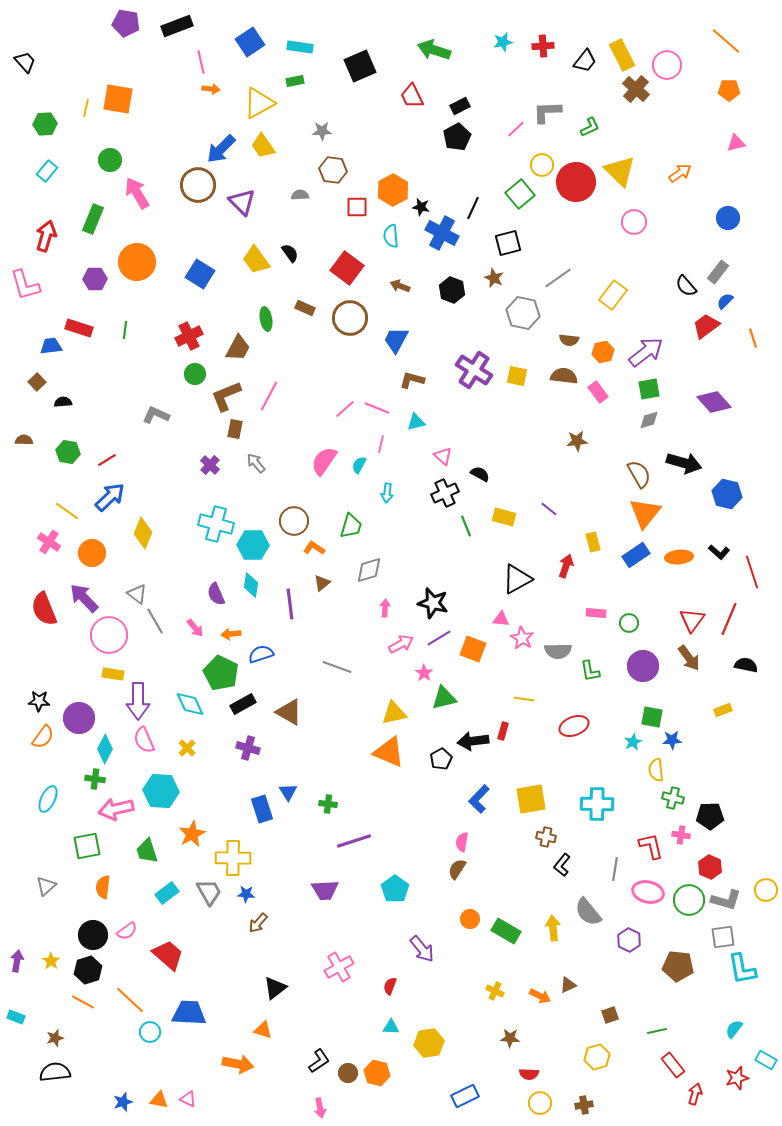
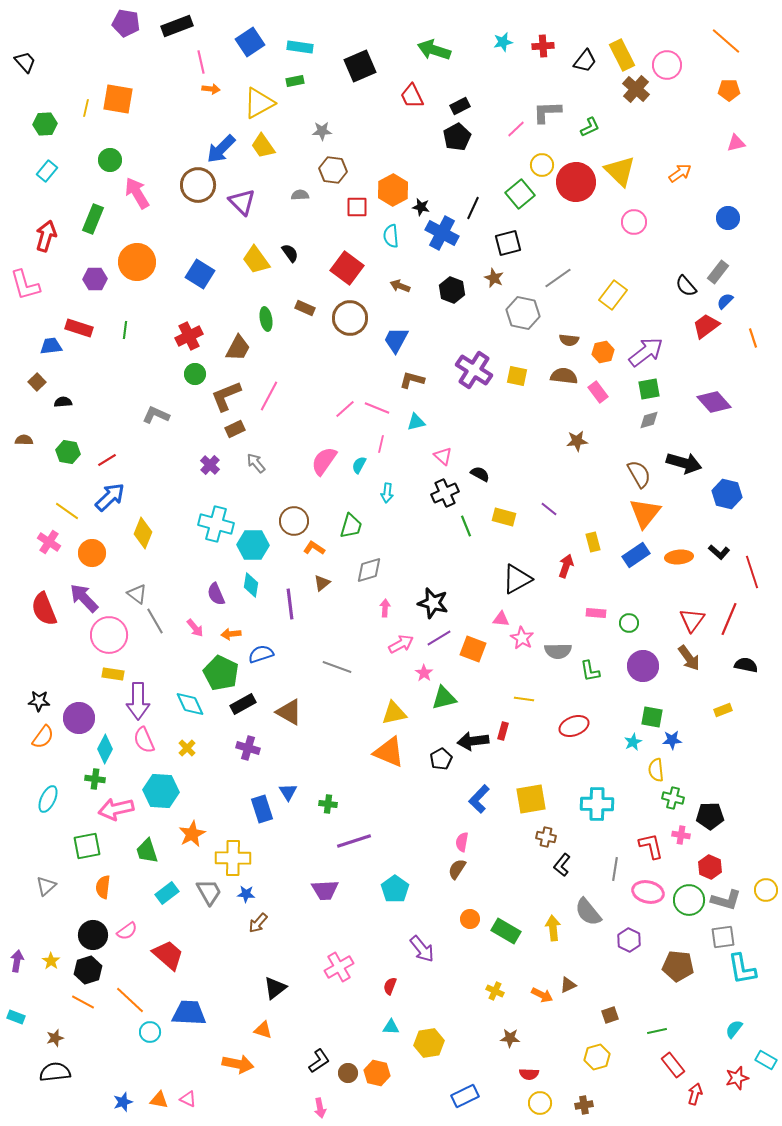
brown rectangle at (235, 429): rotated 54 degrees clockwise
orange arrow at (540, 996): moved 2 px right, 1 px up
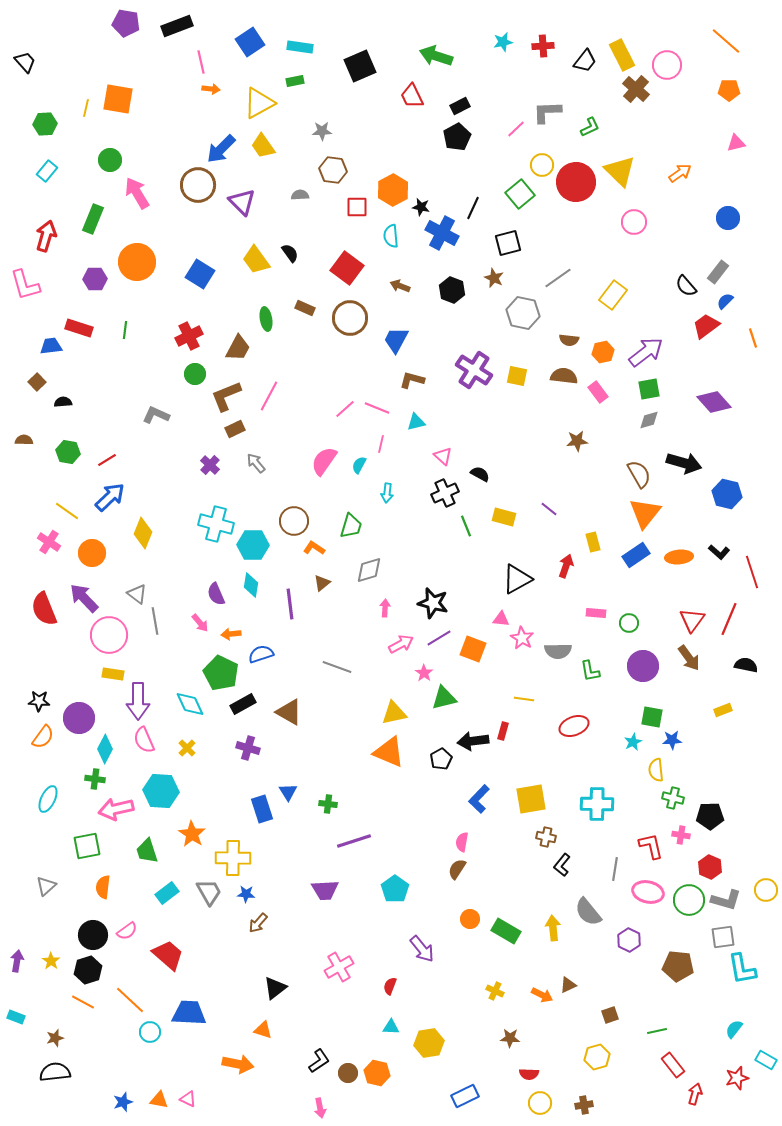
green arrow at (434, 50): moved 2 px right, 6 px down
gray line at (155, 621): rotated 20 degrees clockwise
pink arrow at (195, 628): moved 5 px right, 5 px up
orange star at (192, 834): rotated 12 degrees counterclockwise
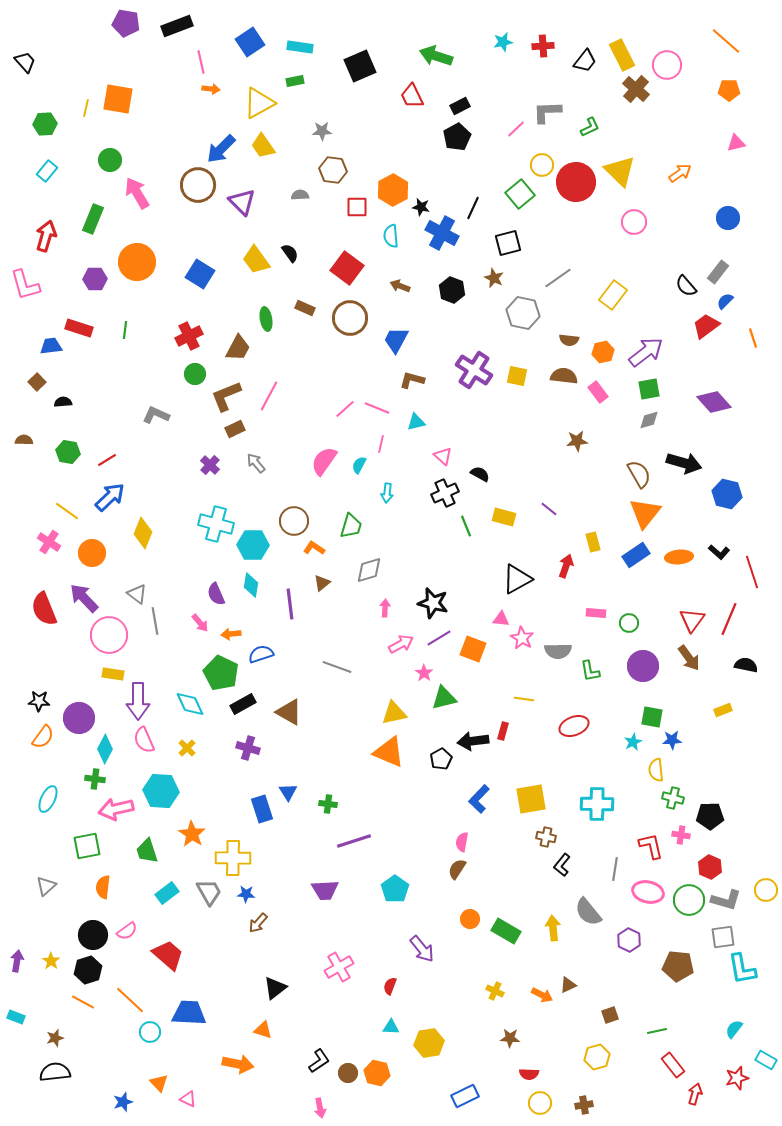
orange triangle at (159, 1100): moved 17 px up; rotated 36 degrees clockwise
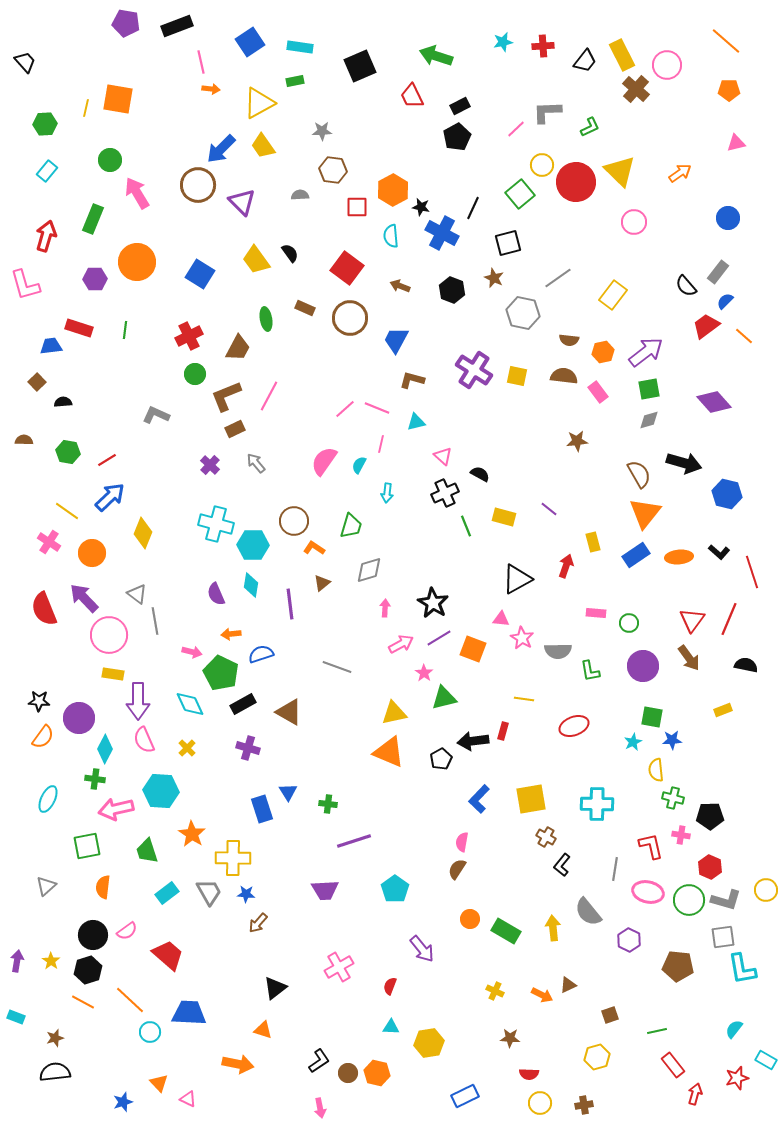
orange line at (753, 338): moved 9 px left, 2 px up; rotated 30 degrees counterclockwise
black star at (433, 603): rotated 16 degrees clockwise
pink arrow at (200, 623): moved 8 px left, 29 px down; rotated 36 degrees counterclockwise
brown cross at (546, 837): rotated 18 degrees clockwise
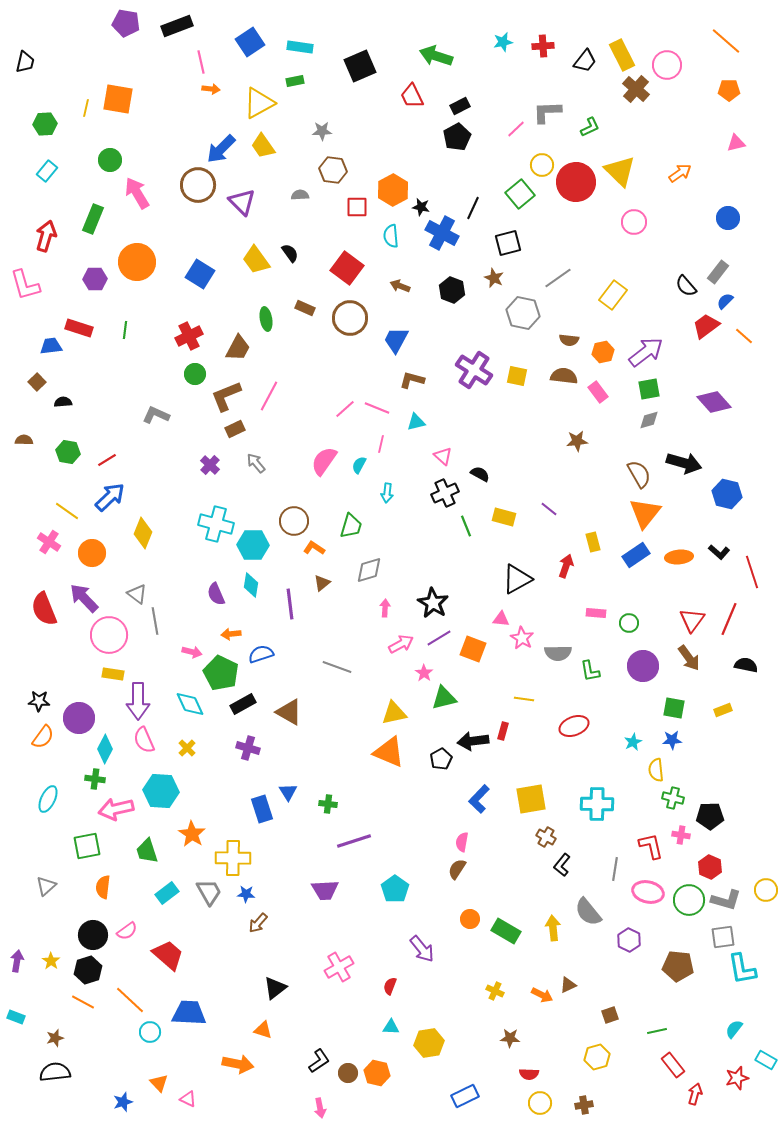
black trapezoid at (25, 62): rotated 55 degrees clockwise
gray semicircle at (558, 651): moved 2 px down
green square at (652, 717): moved 22 px right, 9 px up
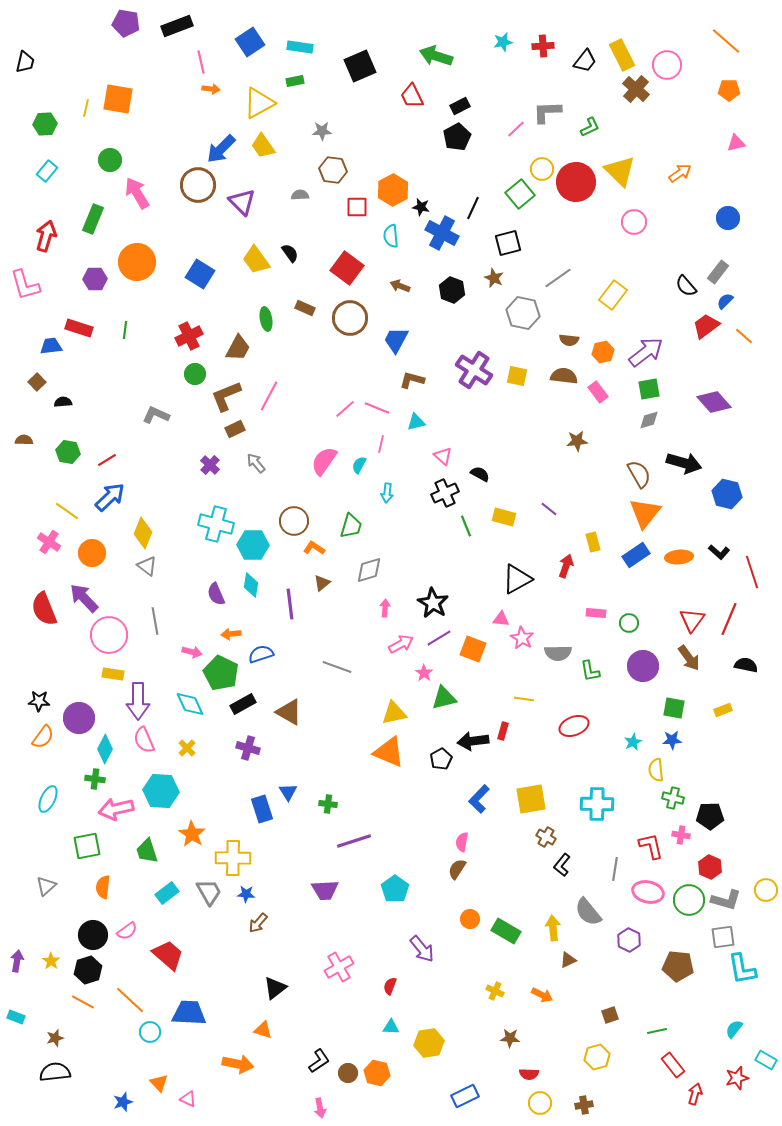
yellow circle at (542, 165): moved 4 px down
gray triangle at (137, 594): moved 10 px right, 28 px up
brown triangle at (568, 985): moved 25 px up
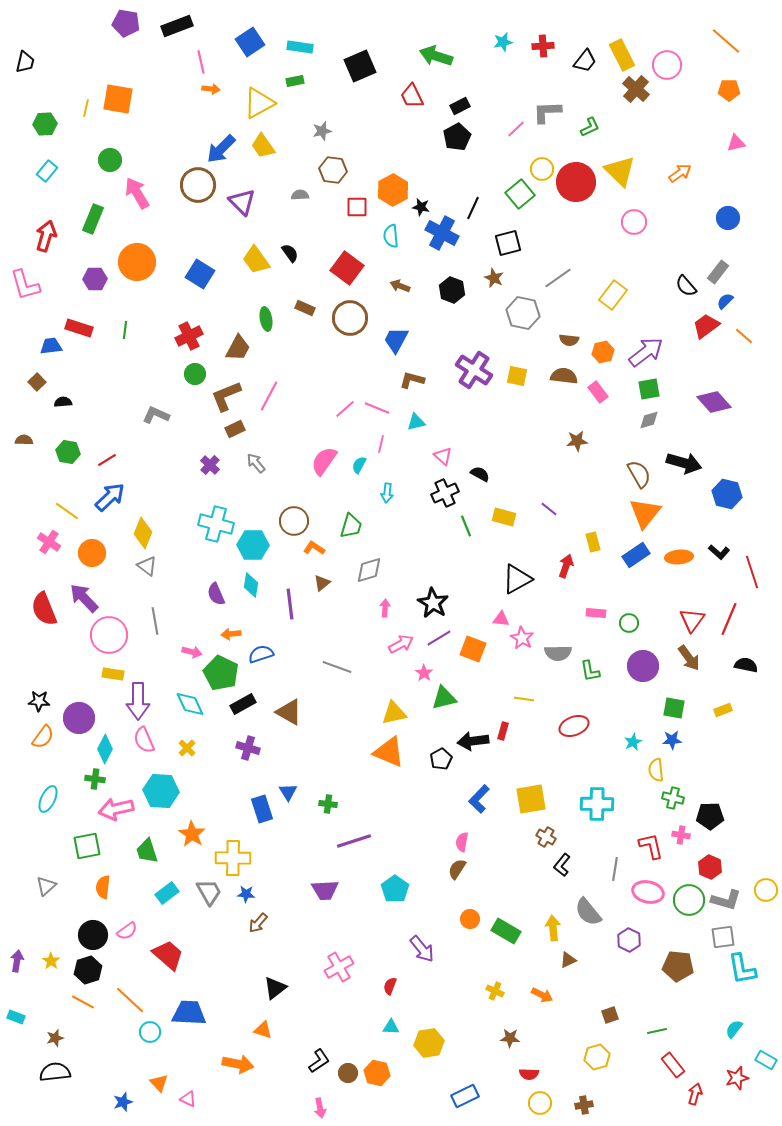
gray star at (322, 131): rotated 12 degrees counterclockwise
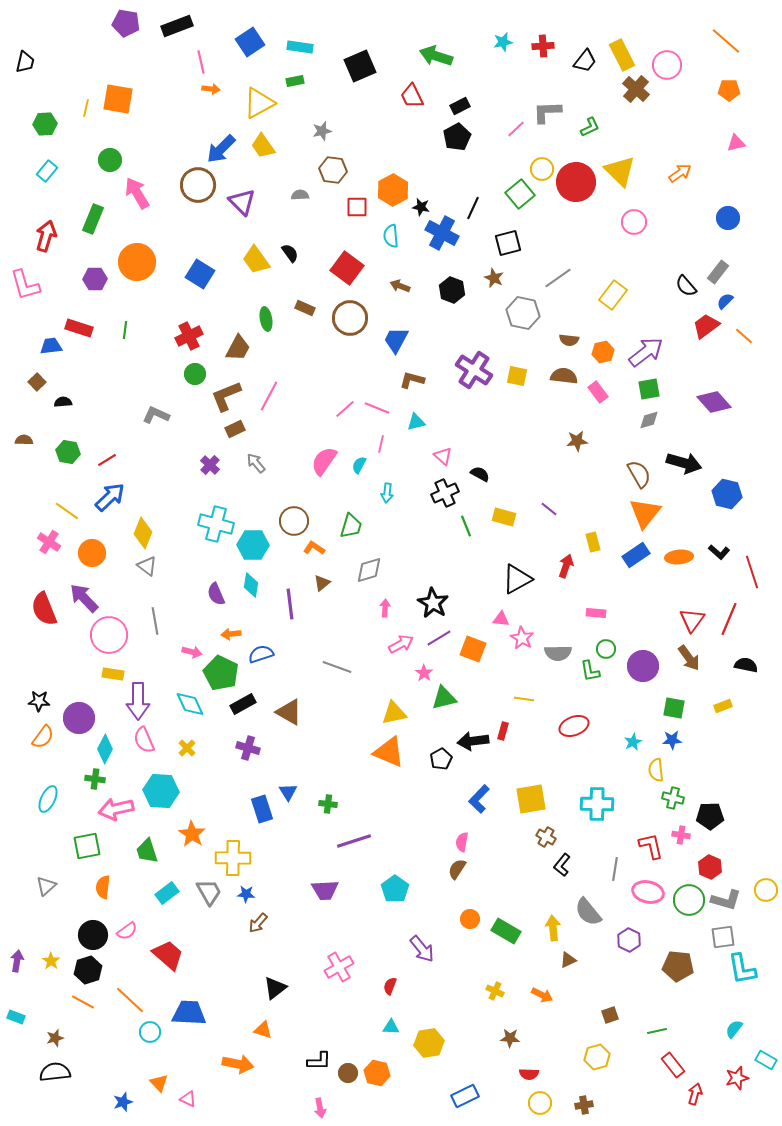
green circle at (629, 623): moved 23 px left, 26 px down
yellow rectangle at (723, 710): moved 4 px up
black L-shape at (319, 1061): rotated 35 degrees clockwise
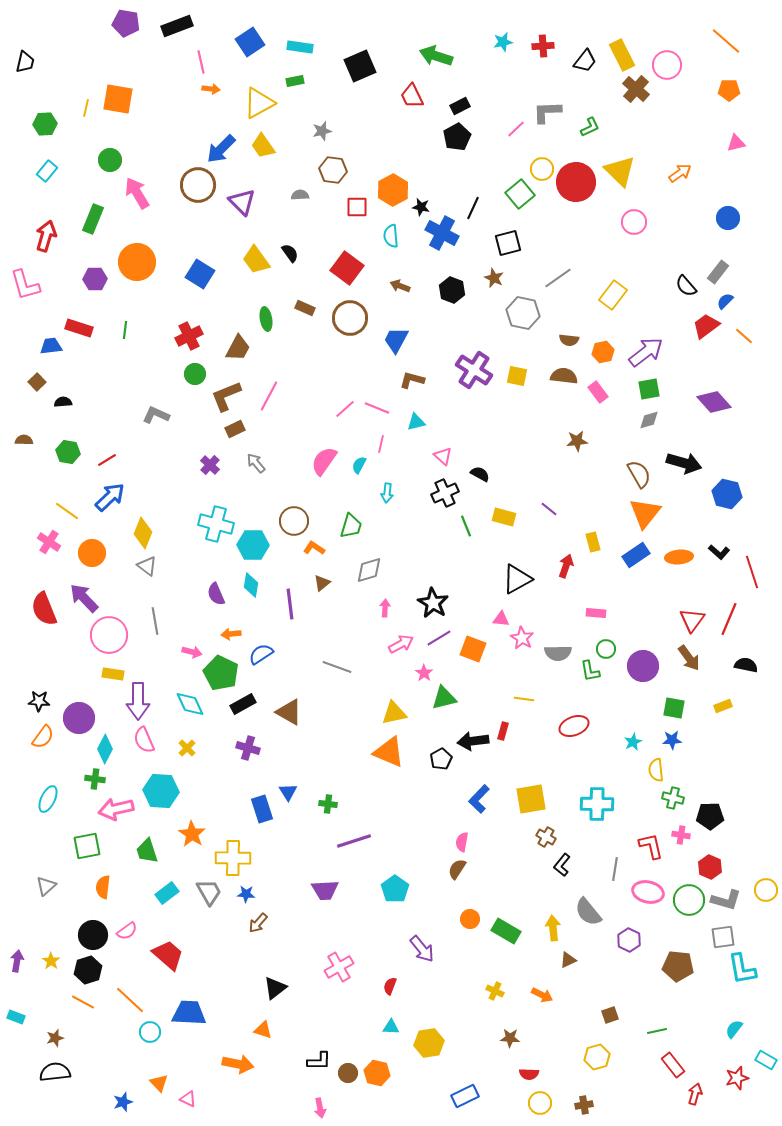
blue semicircle at (261, 654): rotated 15 degrees counterclockwise
